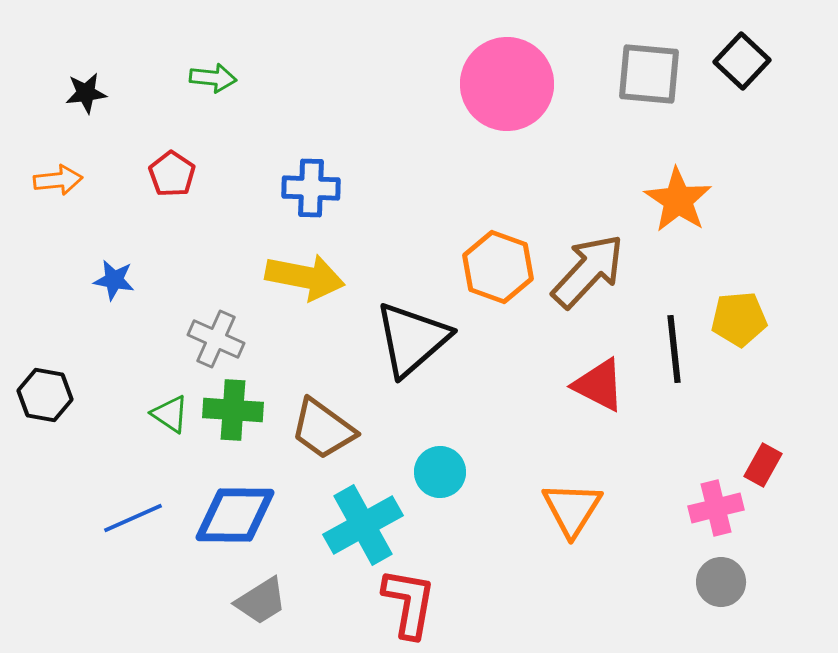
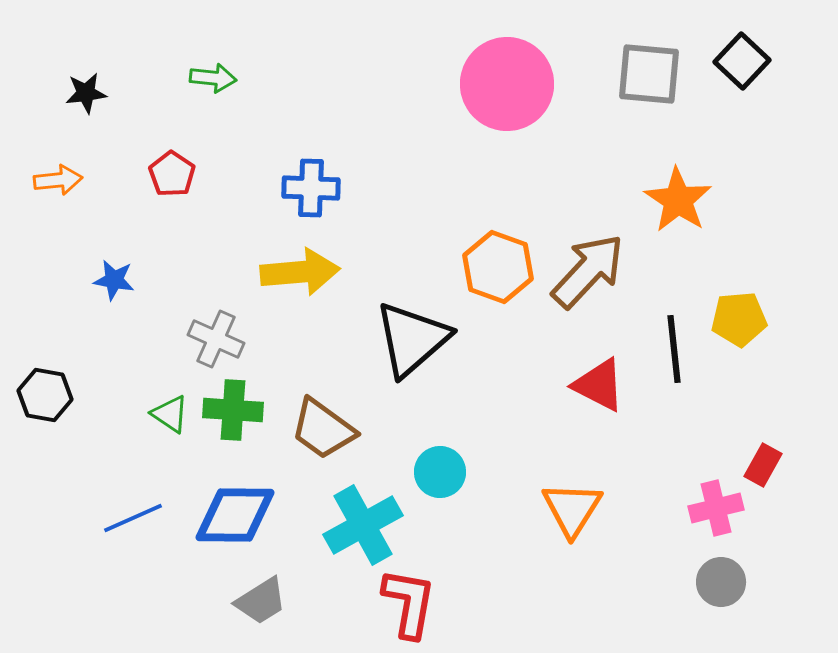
yellow arrow: moved 5 px left, 5 px up; rotated 16 degrees counterclockwise
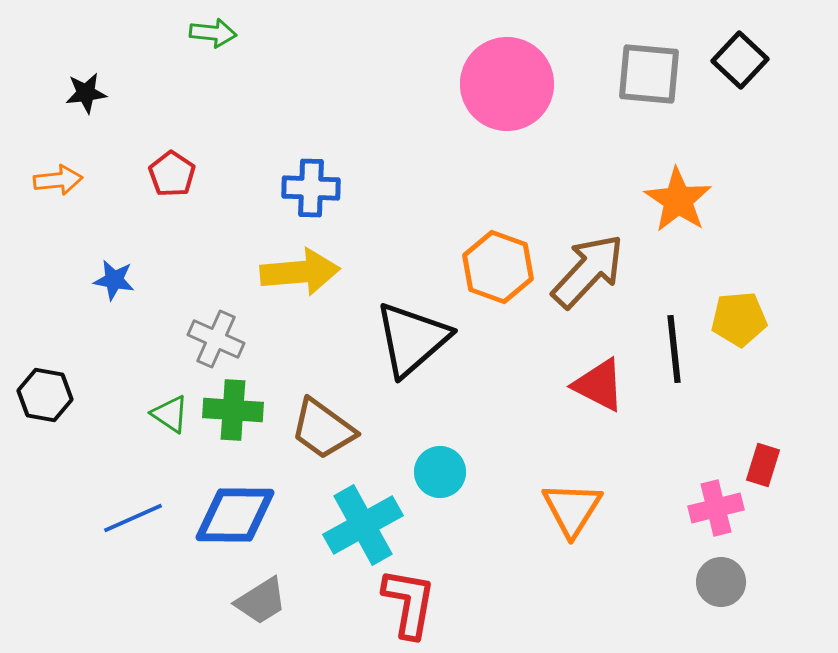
black square: moved 2 px left, 1 px up
green arrow: moved 45 px up
red rectangle: rotated 12 degrees counterclockwise
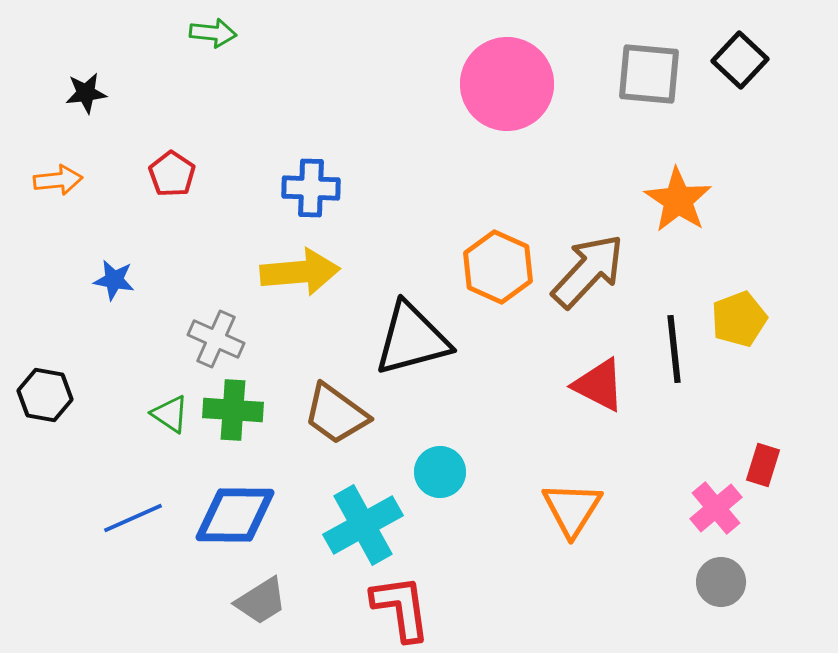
orange hexagon: rotated 4 degrees clockwise
yellow pentagon: rotated 16 degrees counterclockwise
black triangle: rotated 26 degrees clockwise
brown trapezoid: moved 13 px right, 15 px up
pink cross: rotated 26 degrees counterclockwise
red L-shape: moved 8 px left, 5 px down; rotated 18 degrees counterclockwise
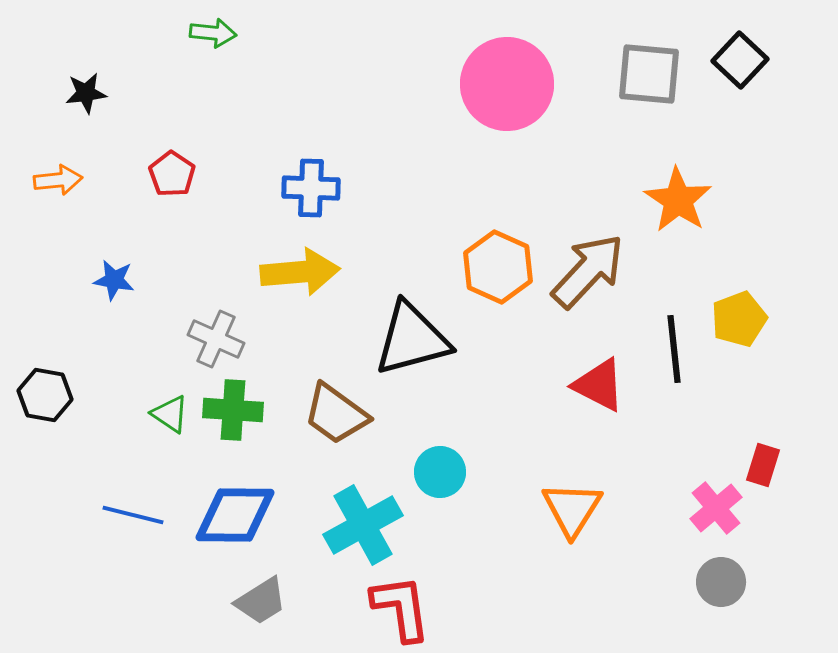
blue line: moved 3 px up; rotated 38 degrees clockwise
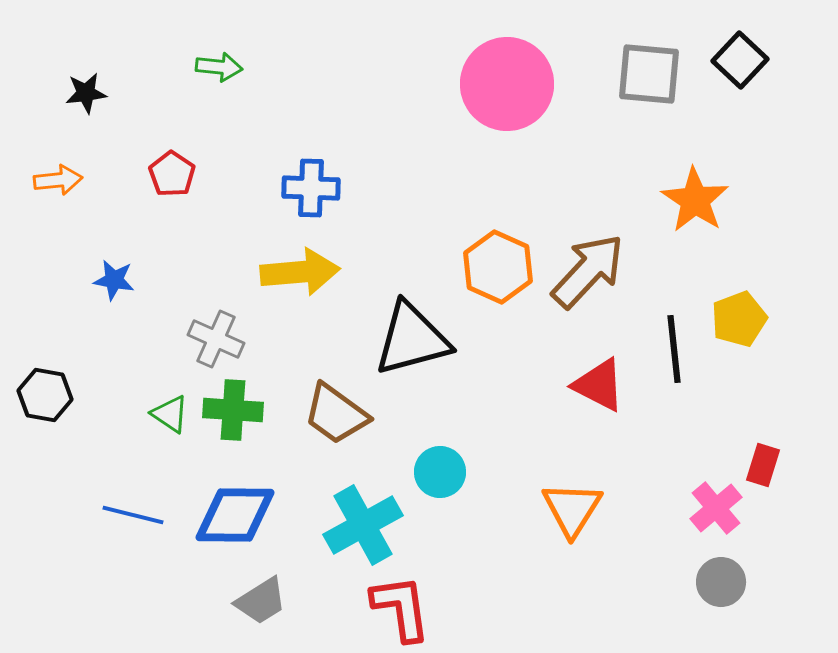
green arrow: moved 6 px right, 34 px down
orange star: moved 17 px right
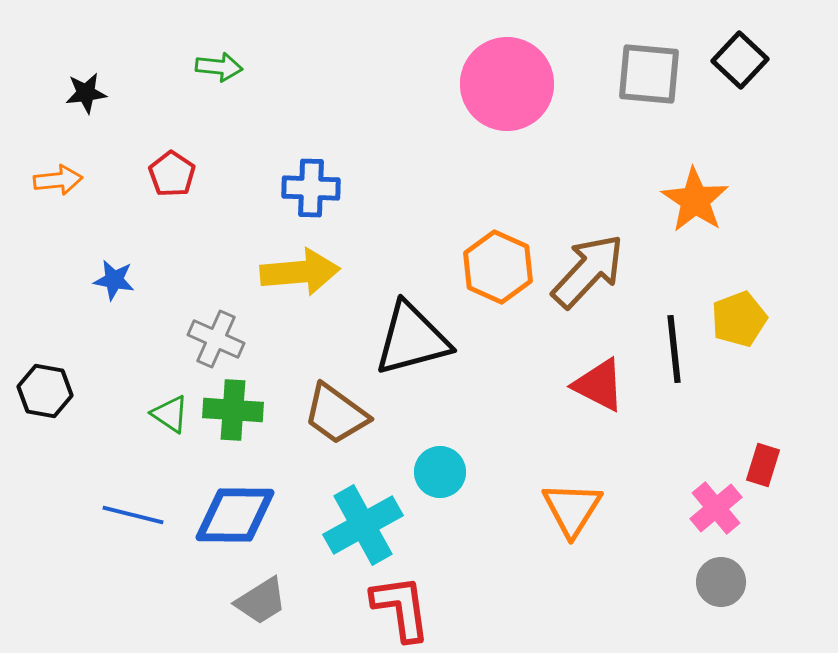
black hexagon: moved 4 px up
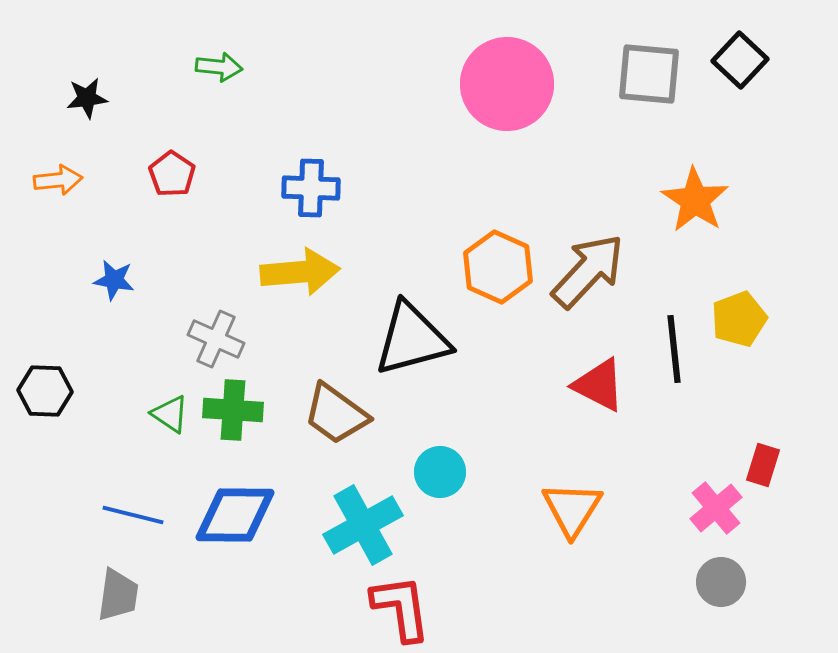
black star: moved 1 px right, 5 px down
black hexagon: rotated 8 degrees counterclockwise
gray trapezoid: moved 143 px left, 6 px up; rotated 50 degrees counterclockwise
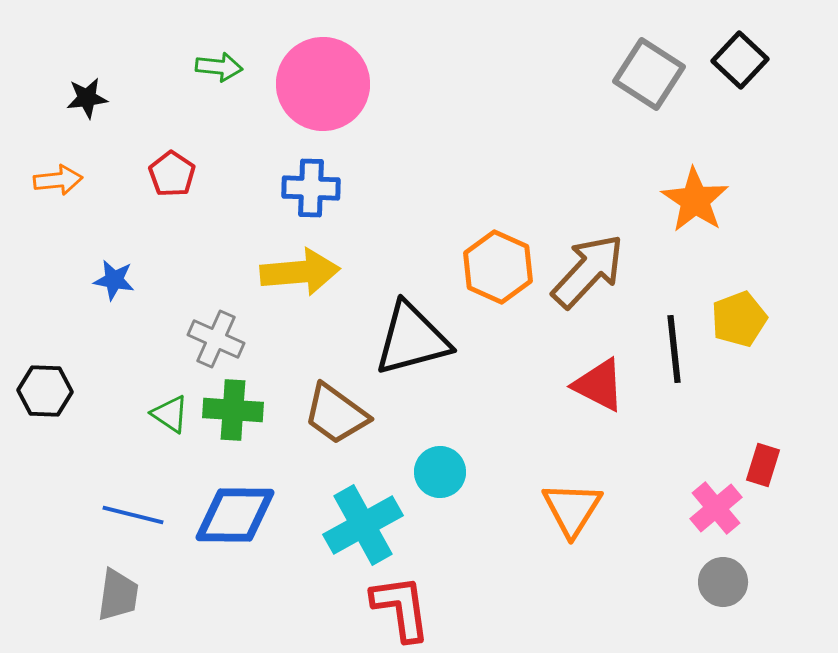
gray square: rotated 28 degrees clockwise
pink circle: moved 184 px left
gray circle: moved 2 px right
